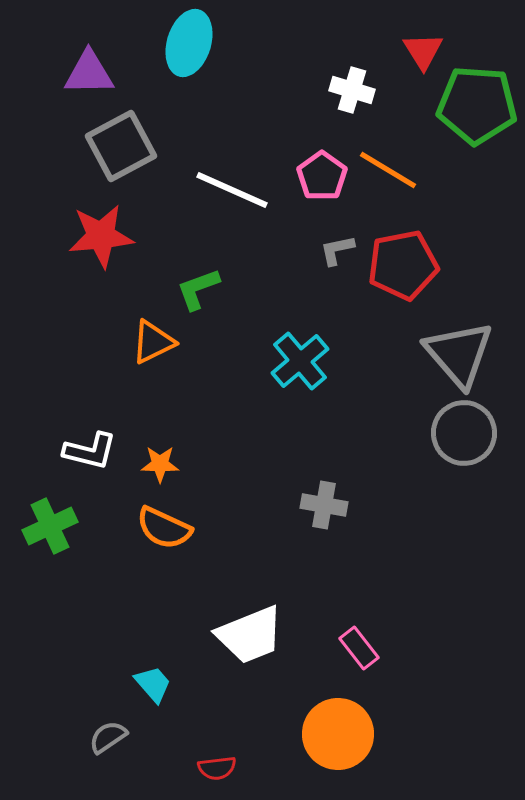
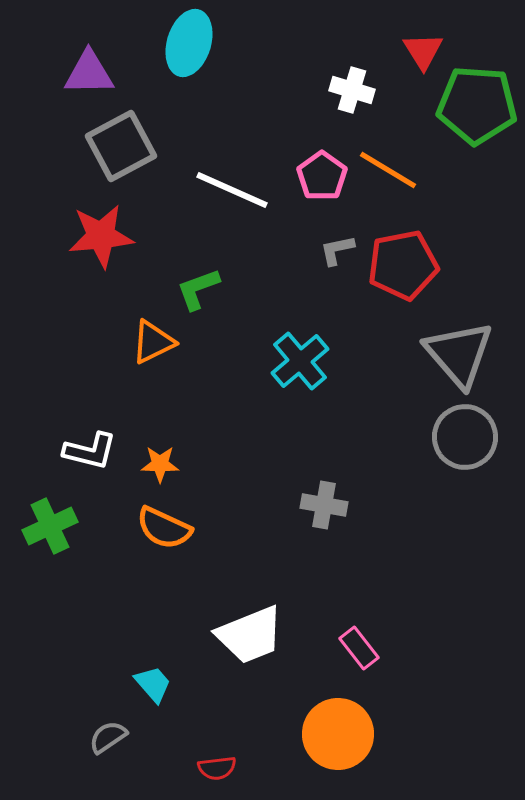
gray circle: moved 1 px right, 4 px down
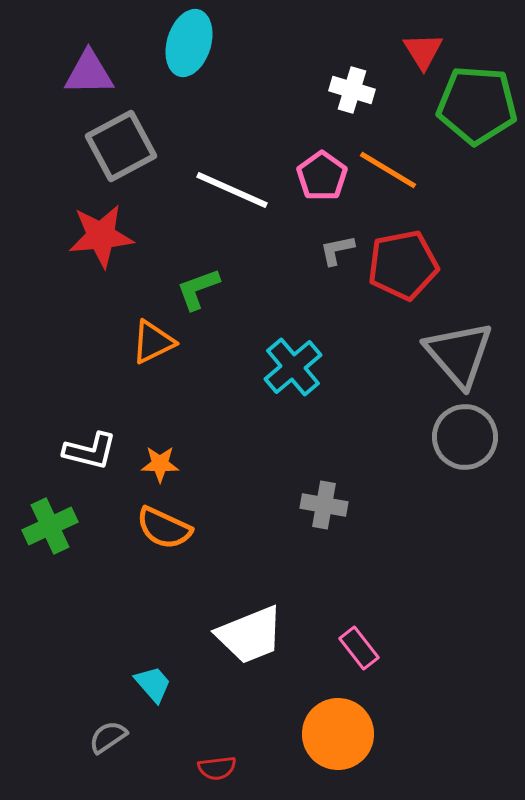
cyan cross: moved 7 px left, 6 px down
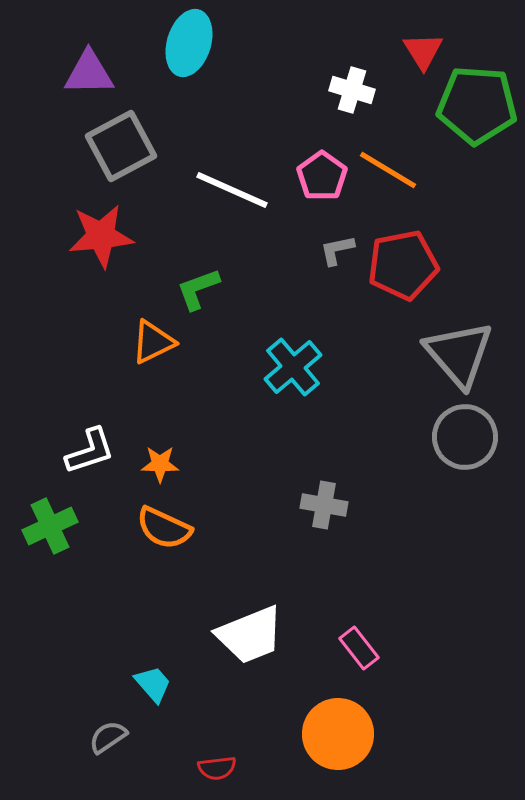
white L-shape: rotated 32 degrees counterclockwise
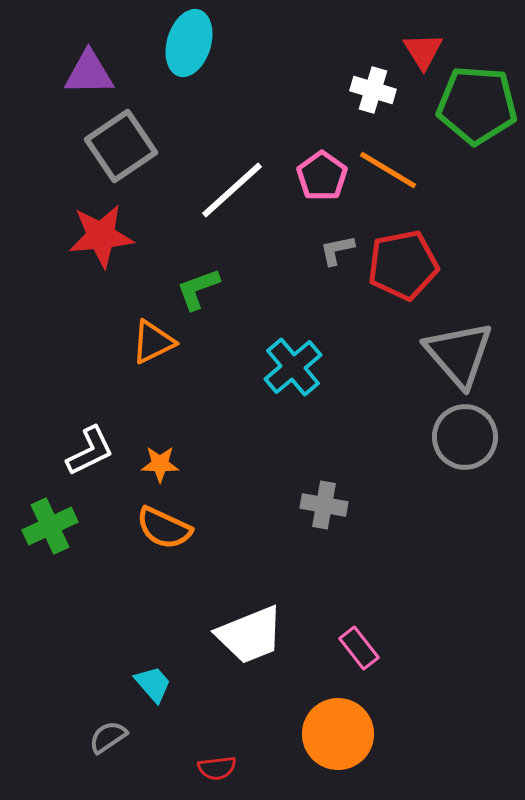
white cross: moved 21 px right
gray square: rotated 6 degrees counterclockwise
white line: rotated 66 degrees counterclockwise
white L-shape: rotated 8 degrees counterclockwise
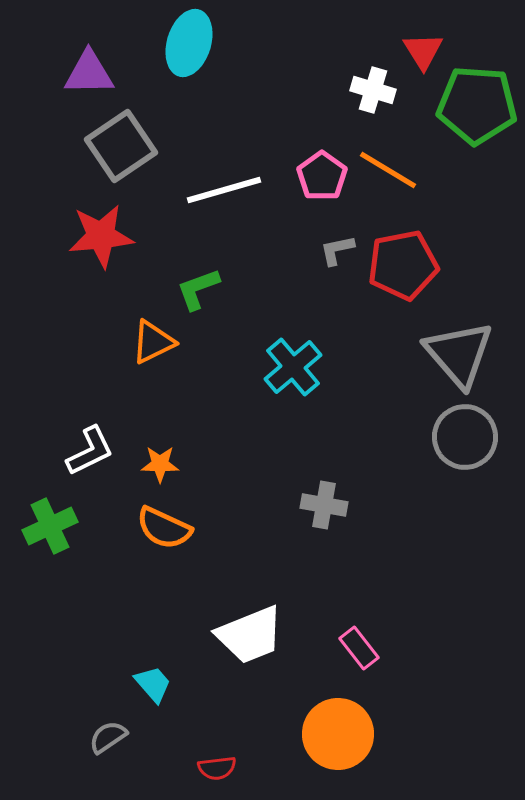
white line: moved 8 px left; rotated 26 degrees clockwise
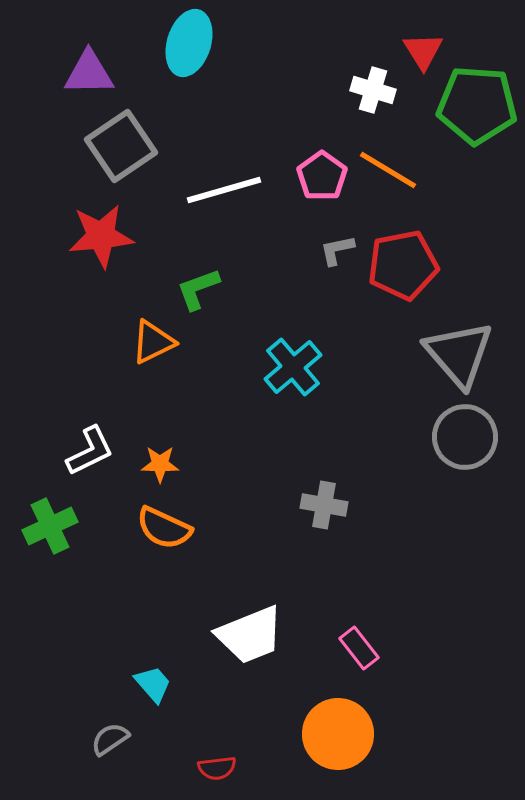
gray semicircle: moved 2 px right, 2 px down
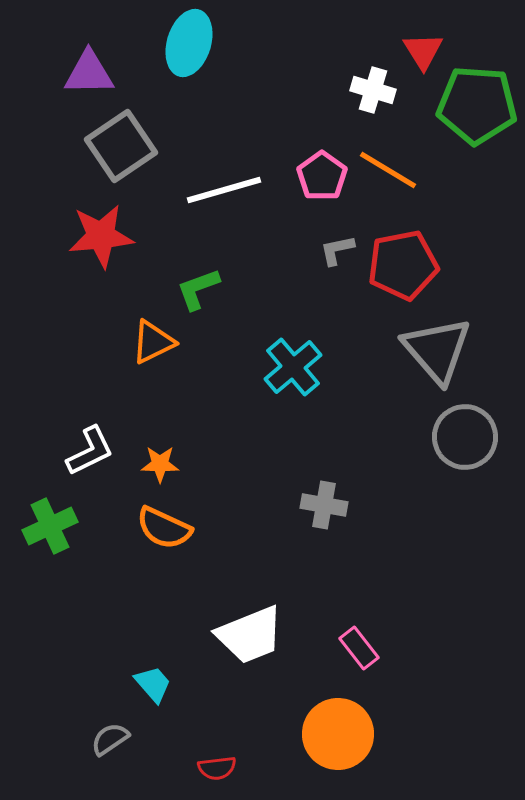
gray triangle: moved 22 px left, 4 px up
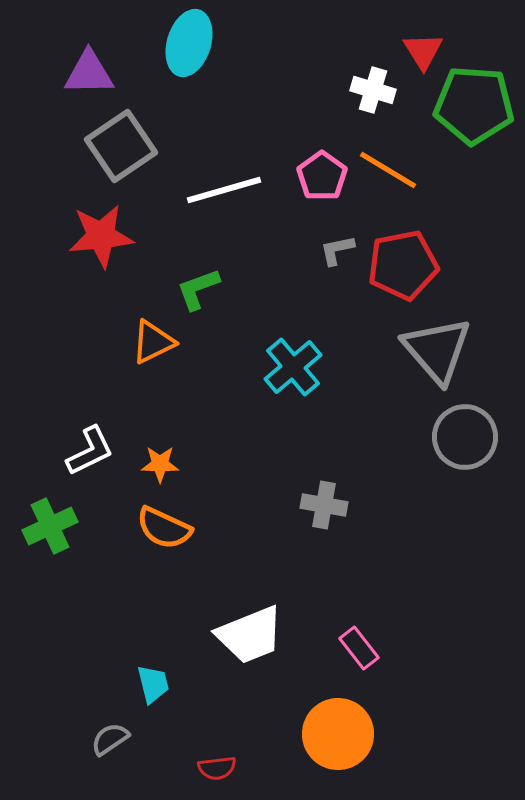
green pentagon: moved 3 px left
cyan trapezoid: rotated 27 degrees clockwise
